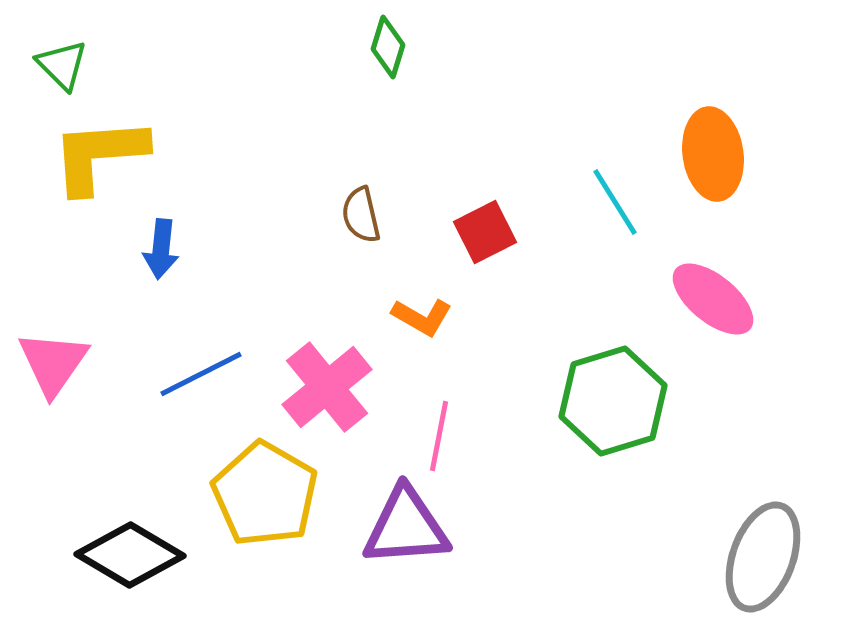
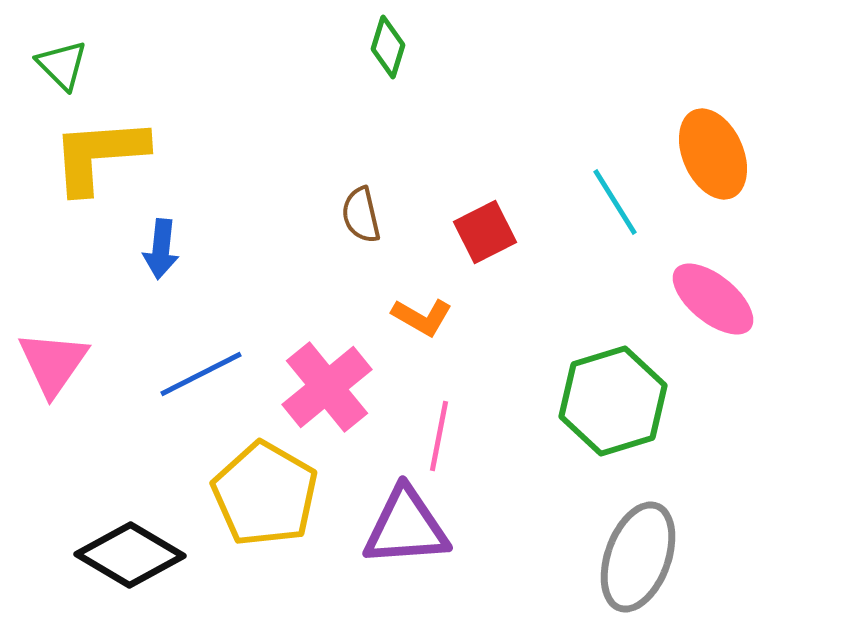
orange ellipse: rotated 16 degrees counterclockwise
gray ellipse: moved 125 px left
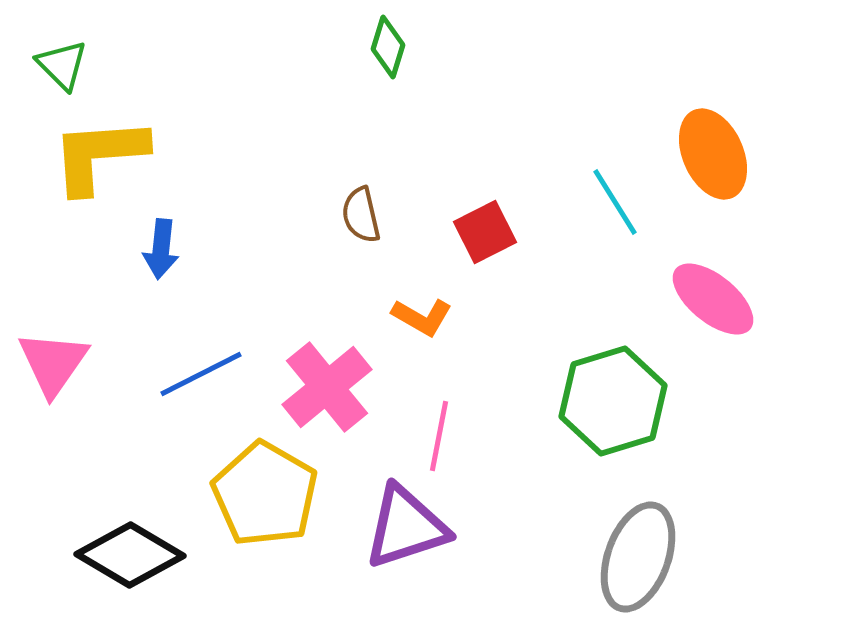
purple triangle: rotated 14 degrees counterclockwise
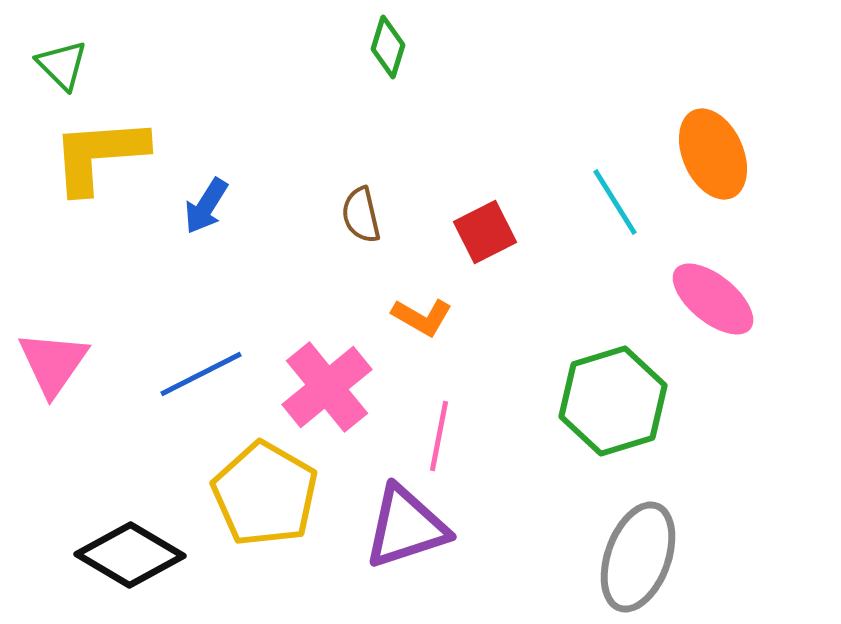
blue arrow: moved 45 px right, 43 px up; rotated 26 degrees clockwise
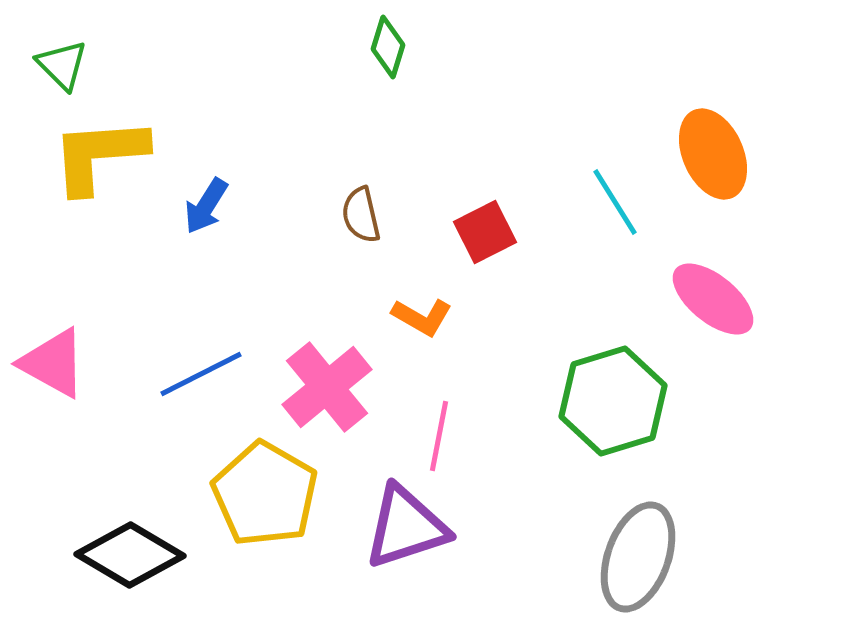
pink triangle: rotated 36 degrees counterclockwise
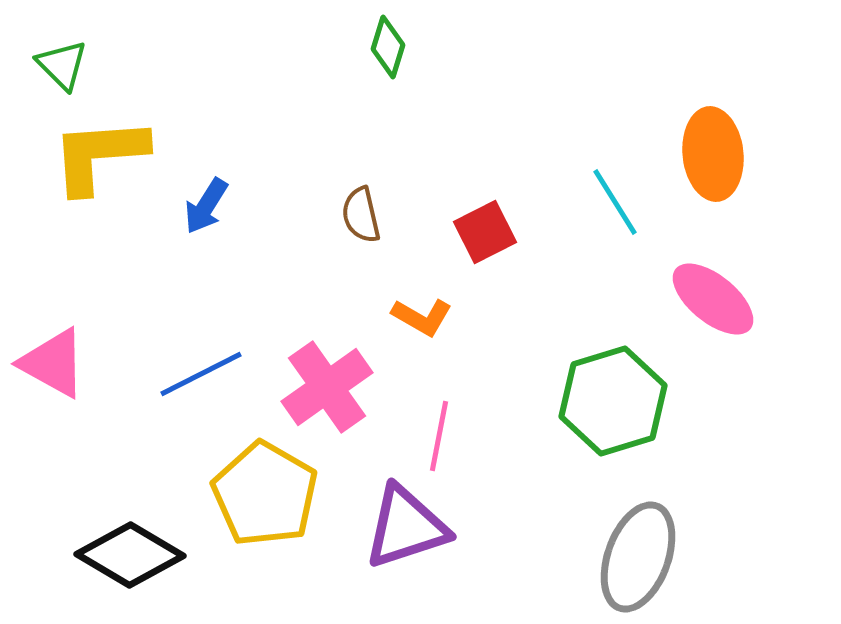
orange ellipse: rotated 18 degrees clockwise
pink cross: rotated 4 degrees clockwise
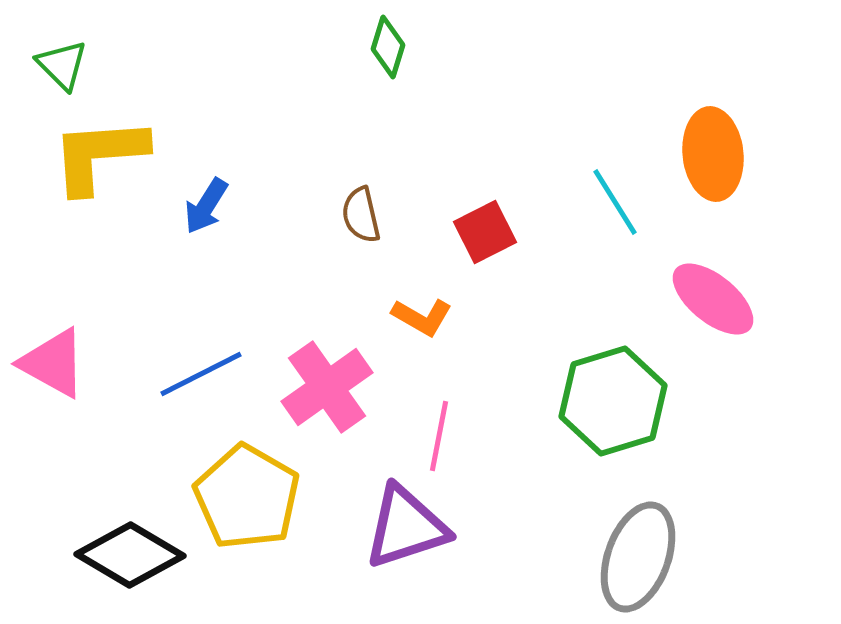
yellow pentagon: moved 18 px left, 3 px down
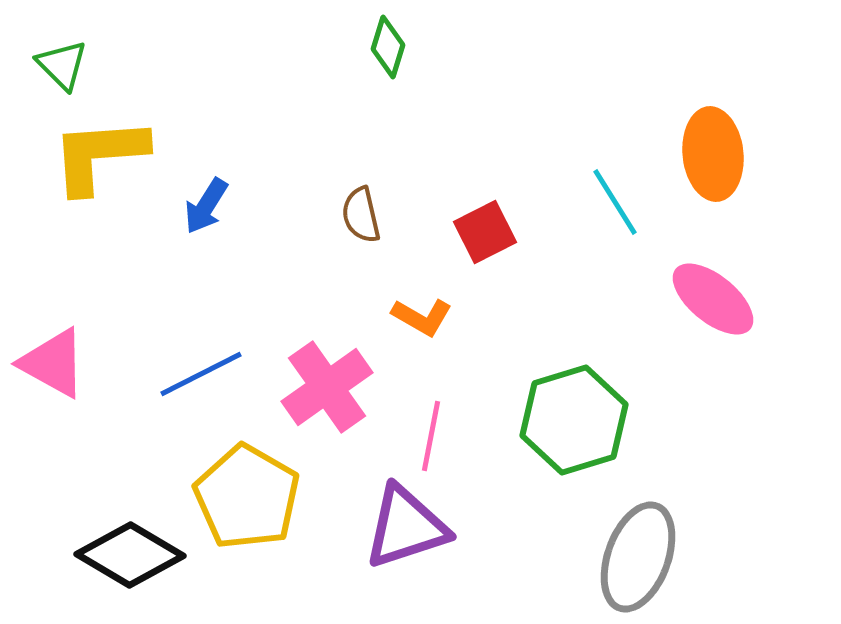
green hexagon: moved 39 px left, 19 px down
pink line: moved 8 px left
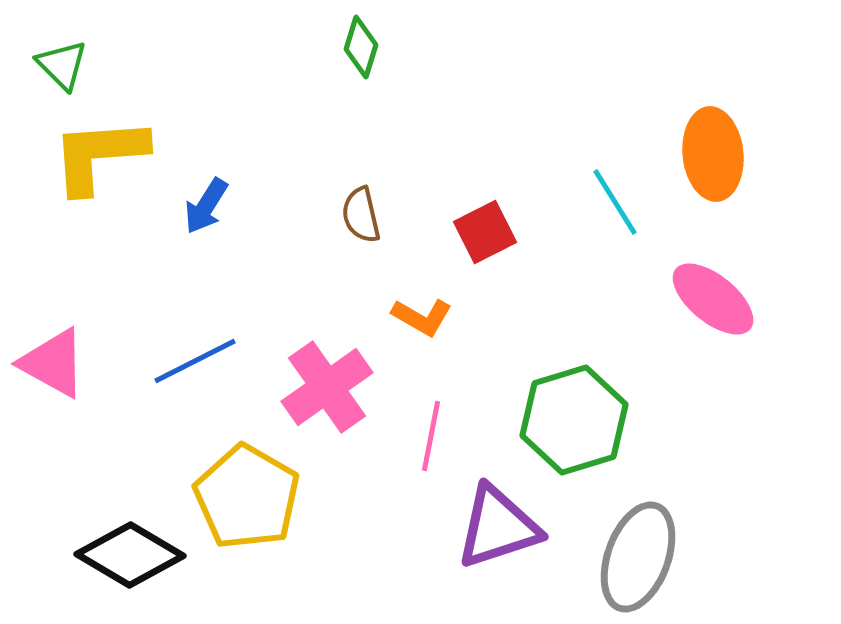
green diamond: moved 27 px left
blue line: moved 6 px left, 13 px up
purple triangle: moved 92 px right
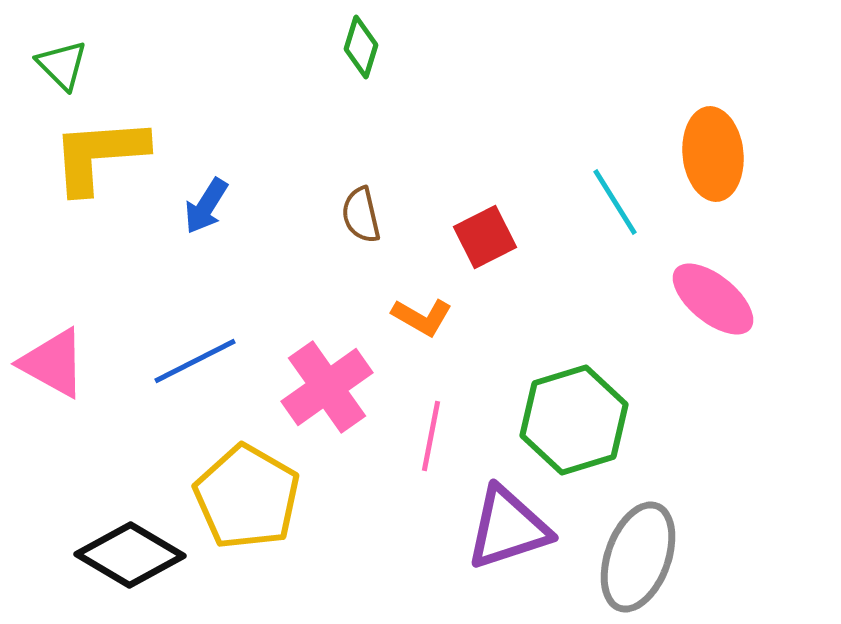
red square: moved 5 px down
purple triangle: moved 10 px right, 1 px down
